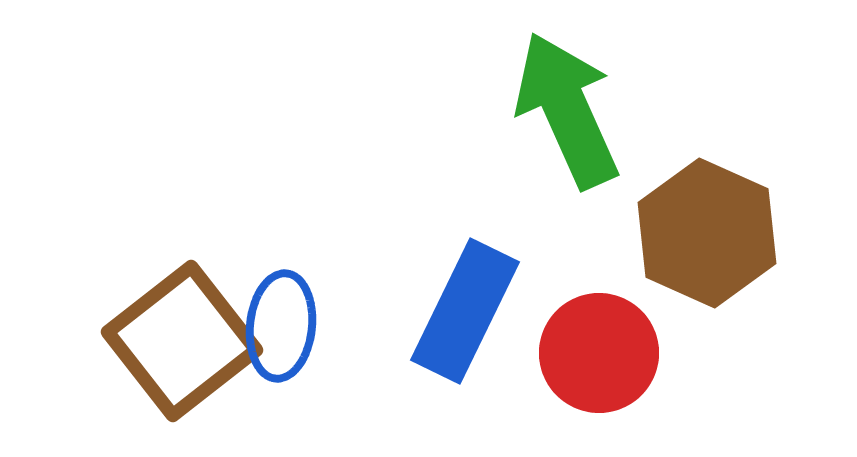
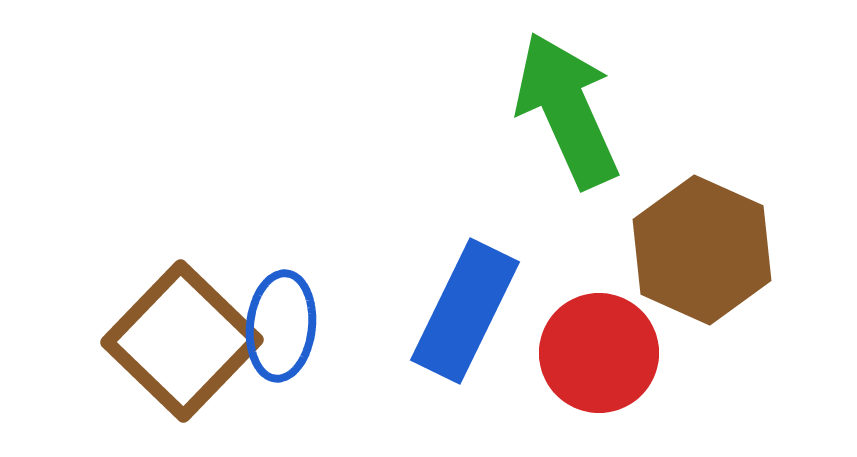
brown hexagon: moved 5 px left, 17 px down
brown square: rotated 8 degrees counterclockwise
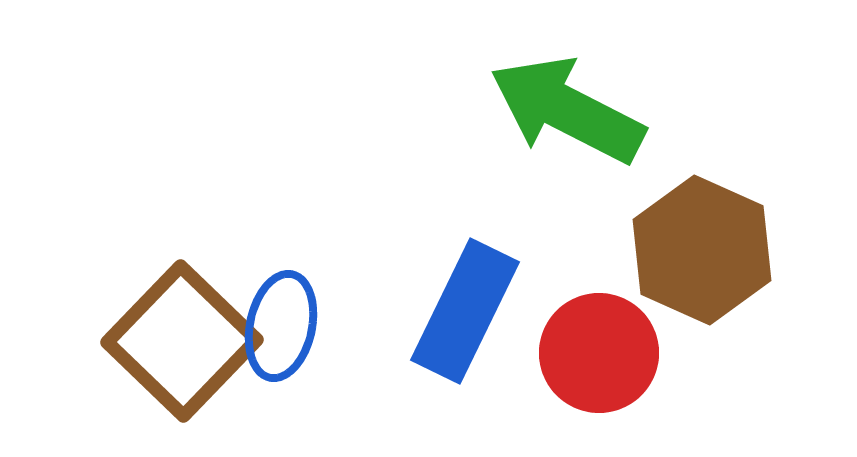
green arrow: rotated 39 degrees counterclockwise
blue ellipse: rotated 6 degrees clockwise
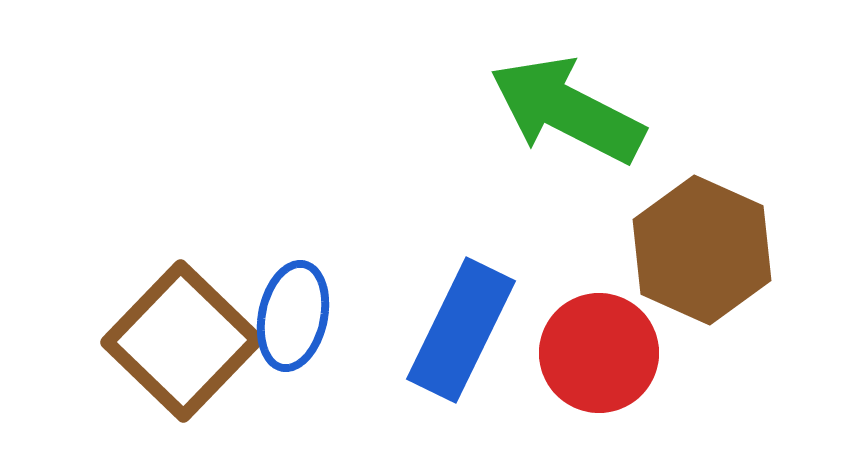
blue rectangle: moved 4 px left, 19 px down
blue ellipse: moved 12 px right, 10 px up
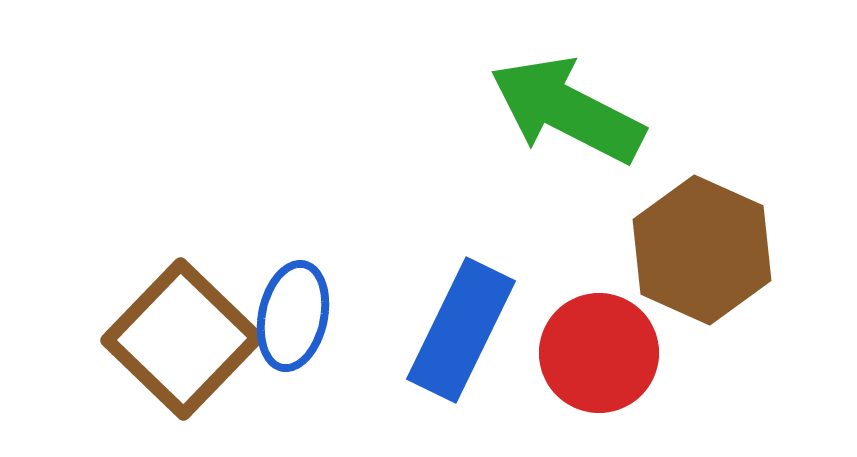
brown square: moved 2 px up
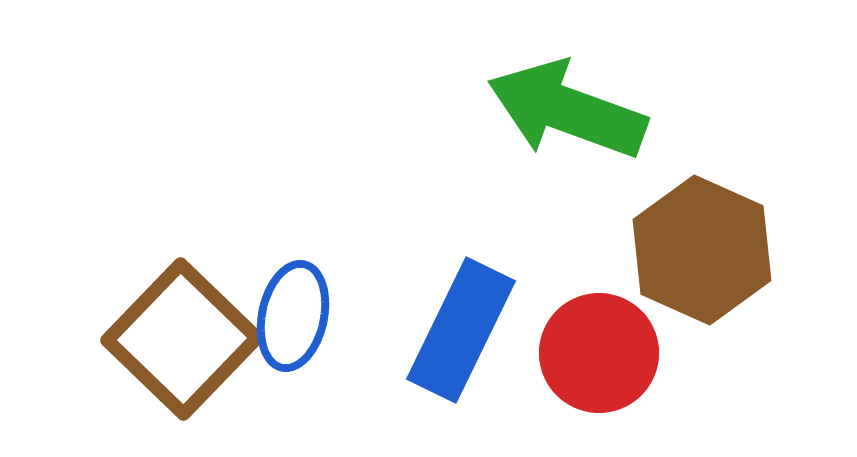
green arrow: rotated 7 degrees counterclockwise
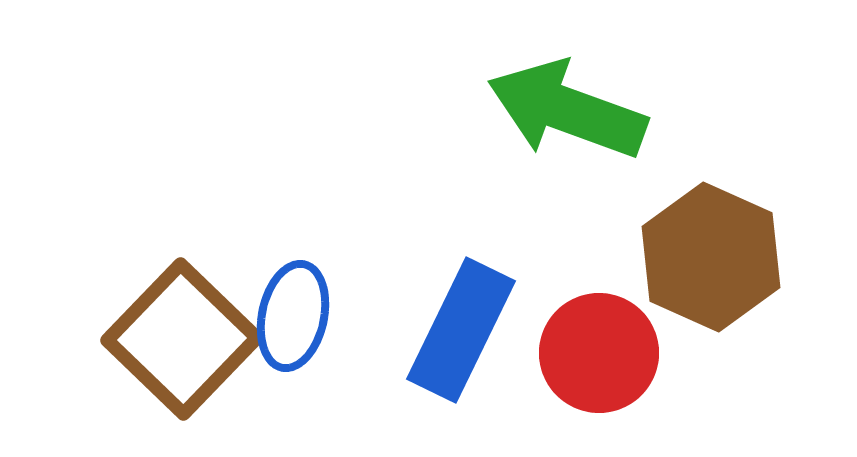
brown hexagon: moved 9 px right, 7 px down
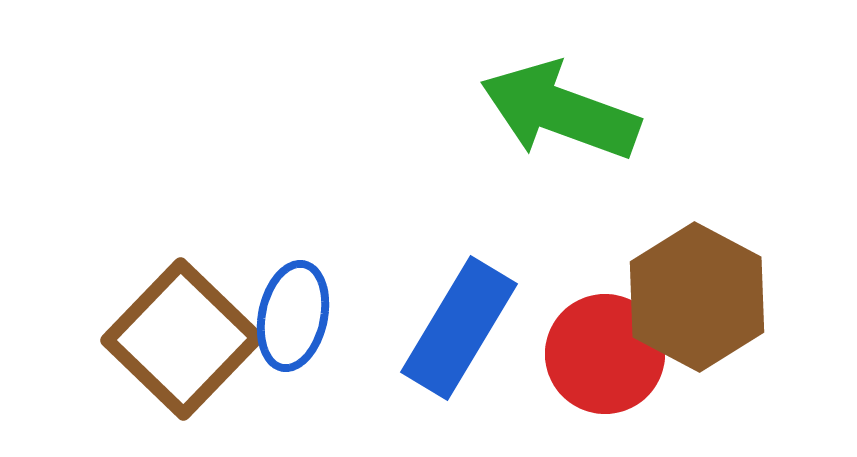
green arrow: moved 7 px left, 1 px down
brown hexagon: moved 14 px left, 40 px down; rotated 4 degrees clockwise
blue rectangle: moved 2 px left, 2 px up; rotated 5 degrees clockwise
red circle: moved 6 px right, 1 px down
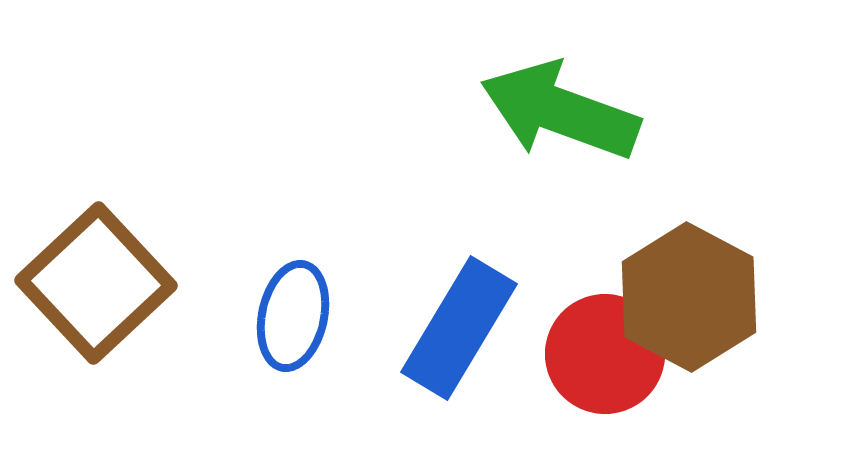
brown hexagon: moved 8 px left
brown square: moved 86 px left, 56 px up; rotated 3 degrees clockwise
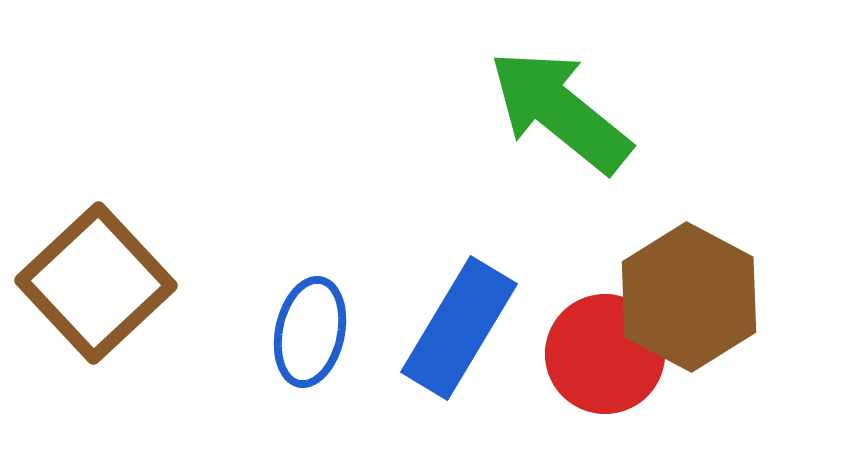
green arrow: rotated 19 degrees clockwise
blue ellipse: moved 17 px right, 16 px down
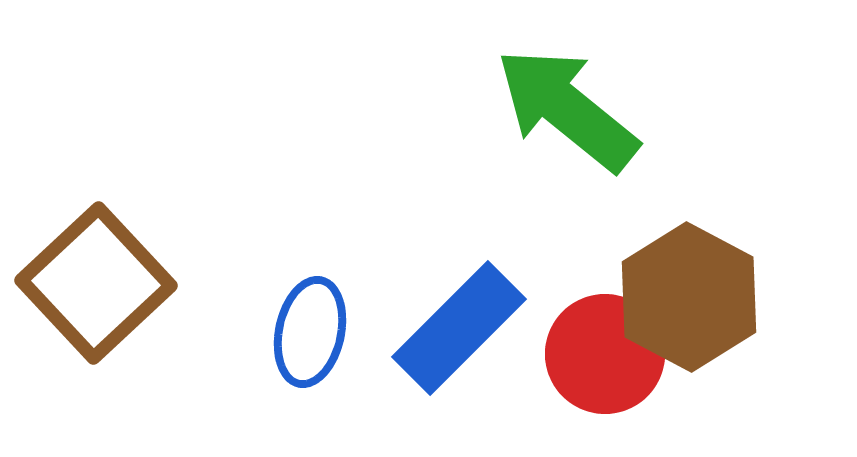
green arrow: moved 7 px right, 2 px up
blue rectangle: rotated 14 degrees clockwise
